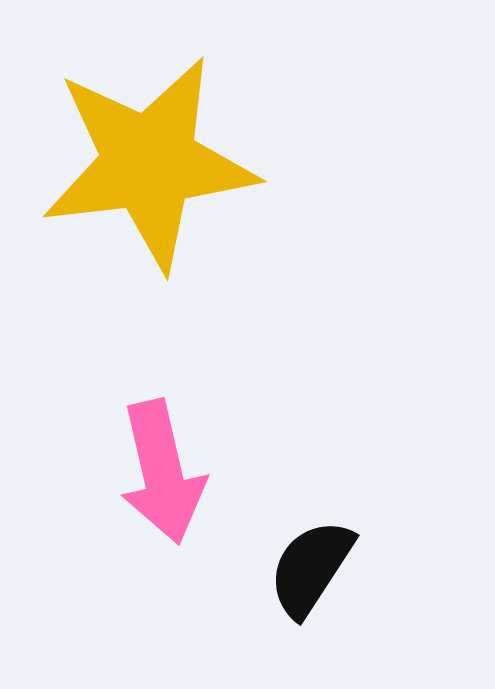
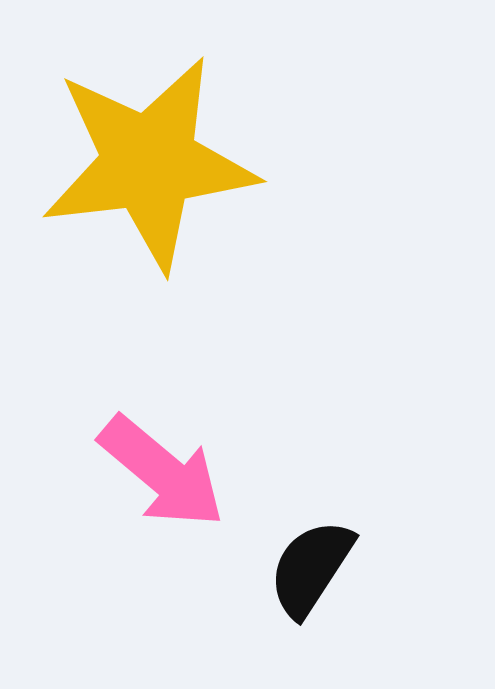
pink arrow: rotated 37 degrees counterclockwise
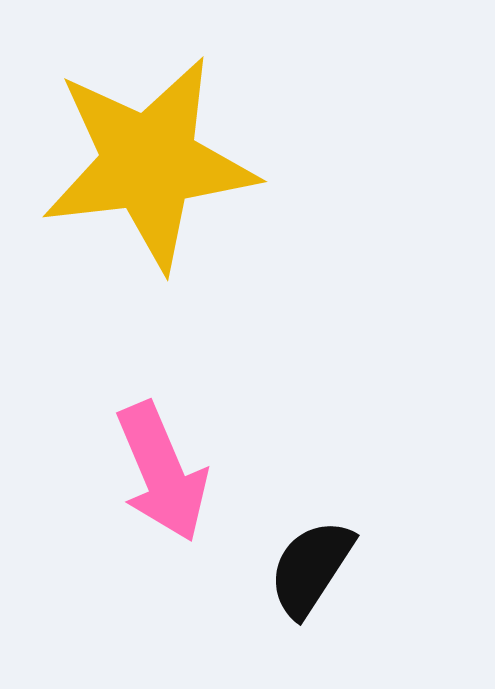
pink arrow: rotated 27 degrees clockwise
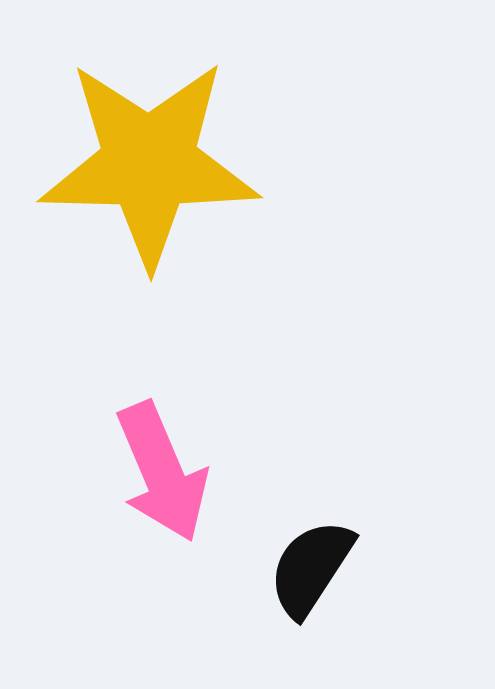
yellow star: rotated 8 degrees clockwise
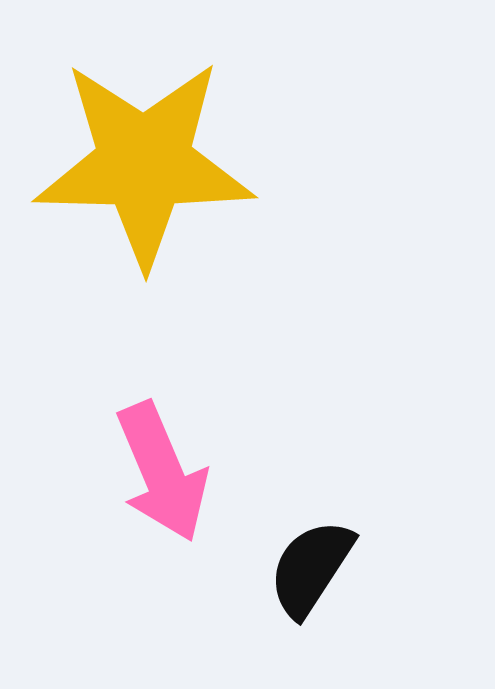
yellow star: moved 5 px left
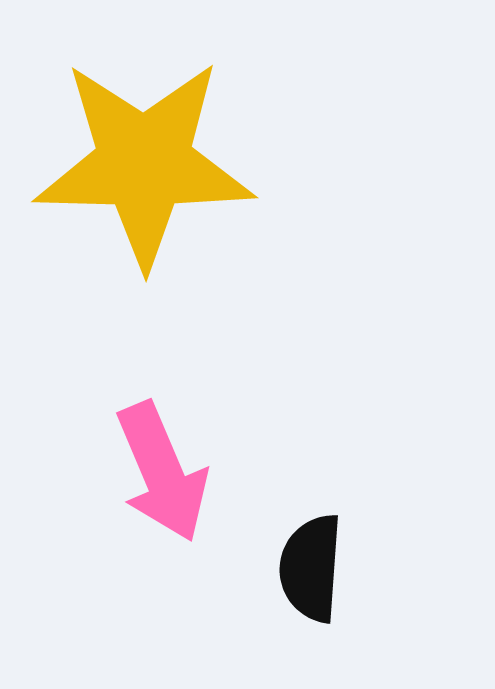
black semicircle: rotated 29 degrees counterclockwise
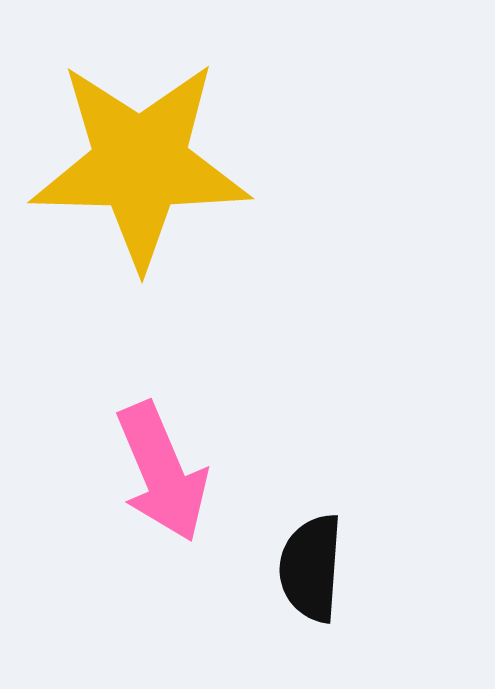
yellow star: moved 4 px left, 1 px down
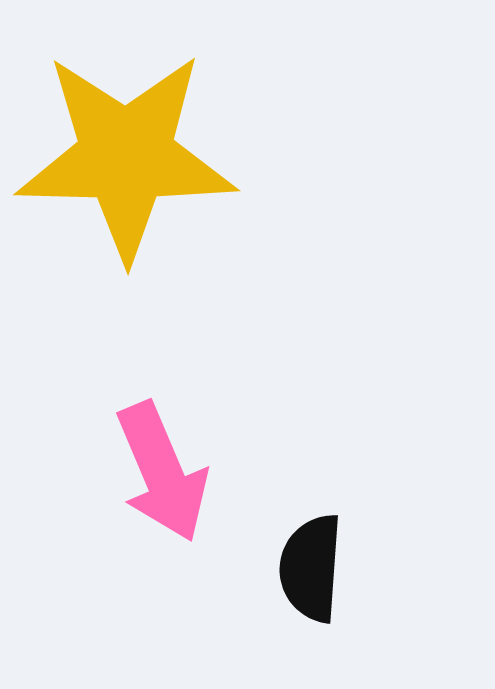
yellow star: moved 14 px left, 8 px up
